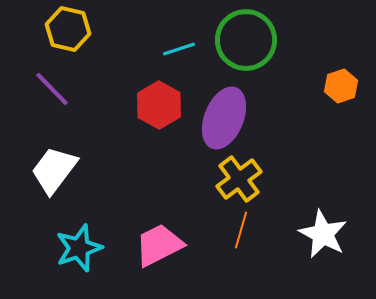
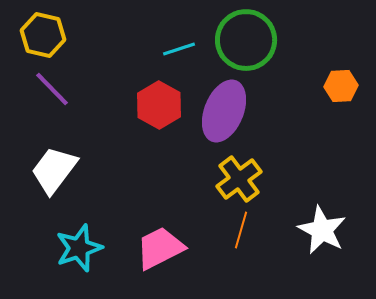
yellow hexagon: moved 25 px left, 6 px down
orange hexagon: rotated 16 degrees clockwise
purple ellipse: moved 7 px up
white star: moved 1 px left, 4 px up
pink trapezoid: moved 1 px right, 3 px down
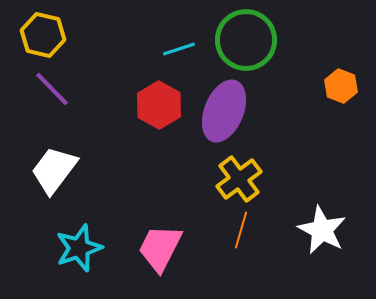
orange hexagon: rotated 24 degrees clockwise
pink trapezoid: rotated 36 degrees counterclockwise
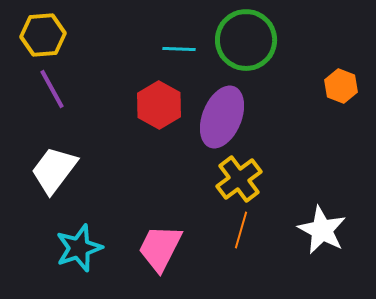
yellow hexagon: rotated 18 degrees counterclockwise
cyan line: rotated 20 degrees clockwise
purple line: rotated 15 degrees clockwise
purple ellipse: moved 2 px left, 6 px down
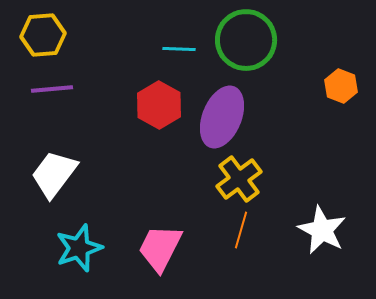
purple line: rotated 66 degrees counterclockwise
white trapezoid: moved 4 px down
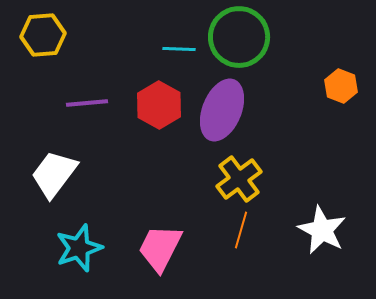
green circle: moved 7 px left, 3 px up
purple line: moved 35 px right, 14 px down
purple ellipse: moved 7 px up
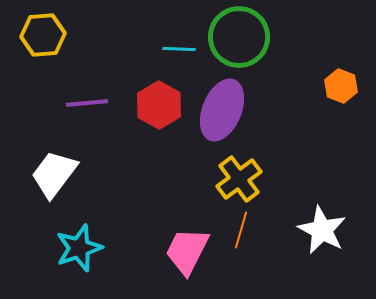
pink trapezoid: moved 27 px right, 3 px down
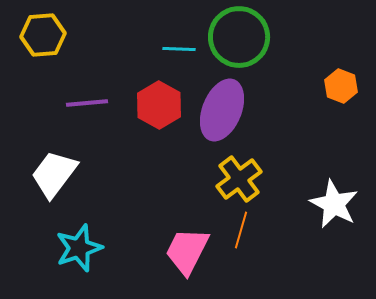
white star: moved 12 px right, 26 px up
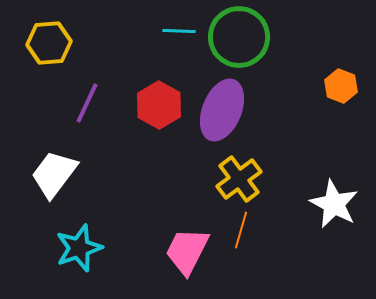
yellow hexagon: moved 6 px right, 8 px down
cyan line: moved 18 px up
purple line: rotated 60 degrees counterclockwise
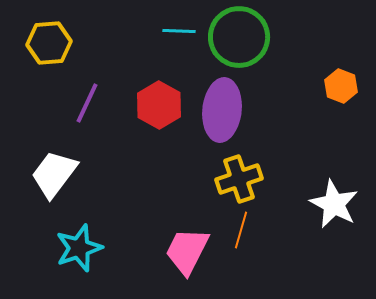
purple ellipse: rotated 16 degrees counterclockwise
yellow cross: rotated 18 degrees clockwise
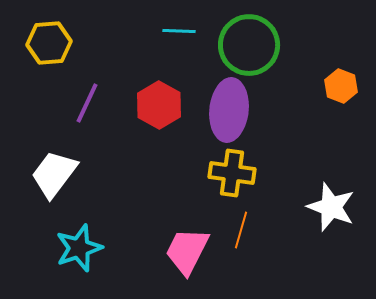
green circle: moved 10 px right, 8 px down
purple ellipse: moved 7 px right
yellow cross: moved 7 px left, 6 px up; rotated 27 degrees clockwise
white star: moved 3 px left, 3 px down; rotated 6 degrees counterclockwise
